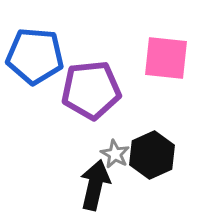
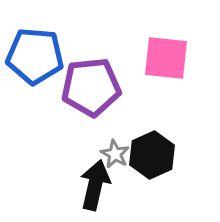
purple pentagon: moved 3 px up
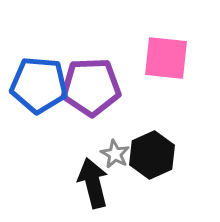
blue pentagon: moved 4 px right, 29 px down
purple pentagon: rotated 4 degrees clockwise
black arrow: moved 2 px left, 2 px up; rotated 27 degrees counterclockwise
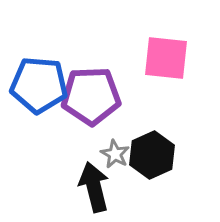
purple pentagon: moved 9 px down
black arrow: moved 1 px right, 4 px down
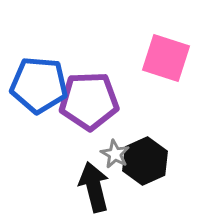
pink square: rotated 12 degrees clockwise
purple pentagon: moved 2 px left, 5 px down
black hexagon: moved 7 px left, 6 px down
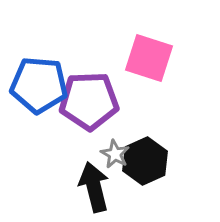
pink square: moved 17 px left
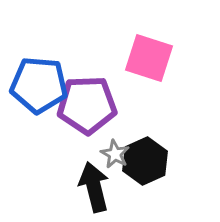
purple pentagon: moved 2 px left, 4 px down
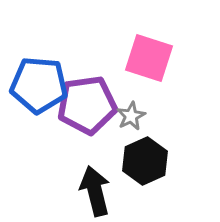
purple pentagon: rotated 6 degrees counterclockwise
gray star: moved 16 px right, 38 px up; rotated 16 degrees clockwise
black arrow: moved 1 px right, 4 px down
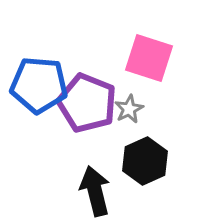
purple pentagon: moved 2 px up; rotated 30 degrees clockwise
gray star: moved 2 px left, 7 px up
